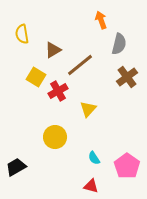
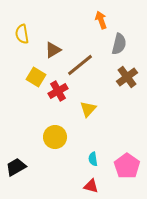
cyan semicircle: moved 1 px left, 1 px down; rotated 24 degrees clockwise
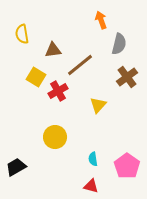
brown triangle: rotated 24 degrees clockwise
yellow triangle: moved 10 px right, 4 px up
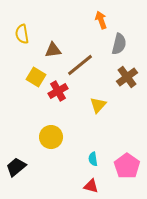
yellow circle: moved 4 px left
black trapezoid: rotated 10 degrees counterclockwise
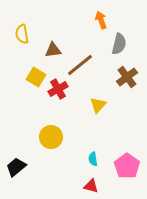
red cross: moved 2 px up
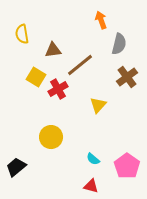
cyan semicircle: rotated 40 degrees counterclockwise
